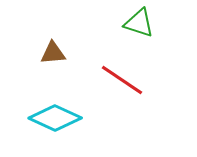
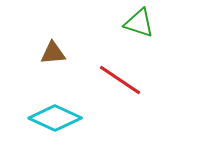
red line: moved 2 px left
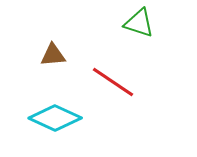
brown triangle: moved 2 px down
red line: moved 7 px left, 2 px down
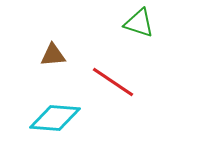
cyan diamond: rotated 21 degrees counterclockwise
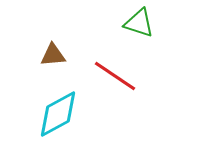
red line: moved 2 px right, 6 px up
cyan diamond: moved 3 px right, 4 px up; rotated 33 degrees counterclockwise
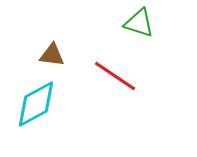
brown triangle: moved 1 px left; rotated 12 degrees clockwise
cyan diamond: moved 22 px left, 10 px up
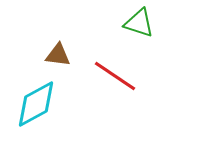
brown triangle: moved 6 px right
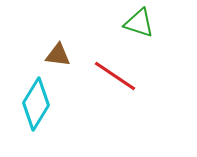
cyan diamond: rotated 30 degrees counterclockwise
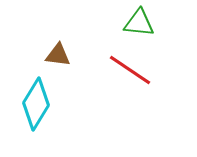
green triangle: rotated 12 degrees counterclockwise
red line: moved 15 px right, 6 px up
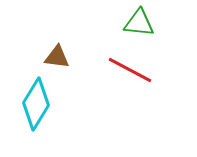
brown triangle: moved 1 px left, 2 px down
red line: rotated 6 degrees counterclockwise
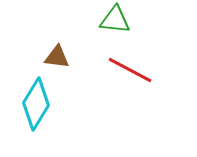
green triangle: moved 24 px left, 3 px up
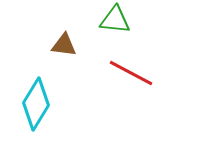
brown triangle: moved 7 px right, 12 px up
red line: moved 1 px right, 3 px down
